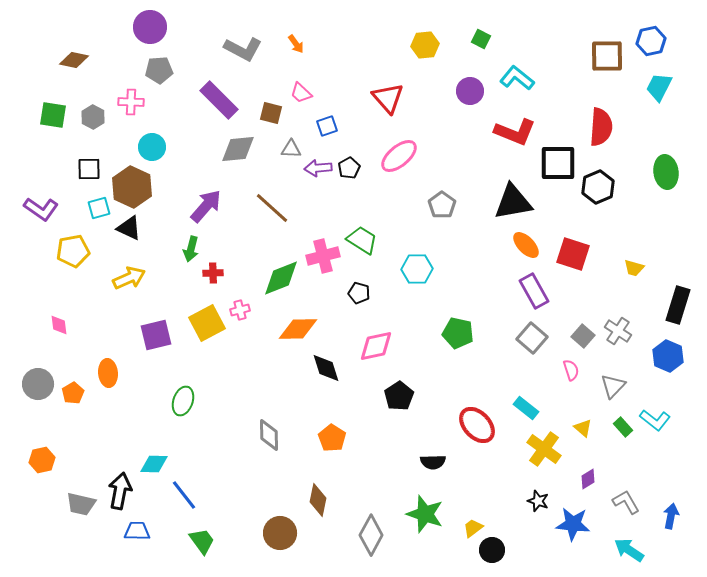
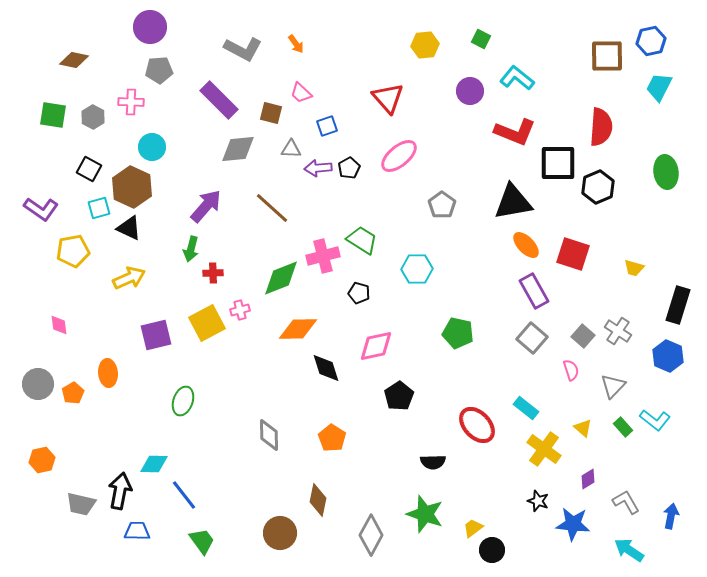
black square at (89, 169): rotated 30 degrees clockwise
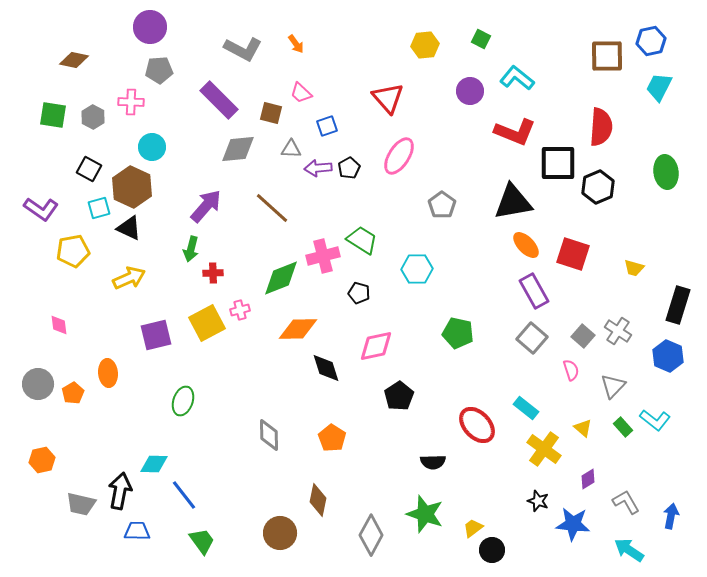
pink ellipse at (399, 156): rotated 18 degrees counterclockwise
